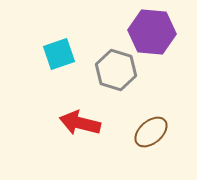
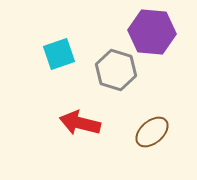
brown ellipse: moved 1 px right
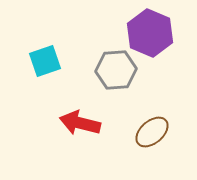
purple hexagon: moved 2 px left, 1 px down; rotated 18 degrees clockwise
cyan square: moved 14 px left, 7 px down
gray hexagon: rotated 21 degrees counterclockwise
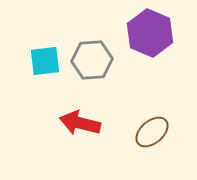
cyan square: rotated 12 degrees clockwise
gray hexagon: moved 24 px left, 10 px up
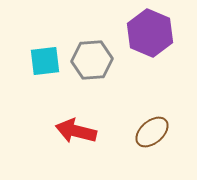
red arrow: moved 4 px left, 8 px down
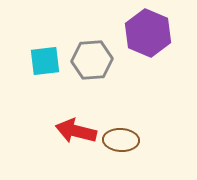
purple hexagon: moved 2 px left
brown ellipse: moved 31 px left, 8 px down; rotated 44 degrees clockwise
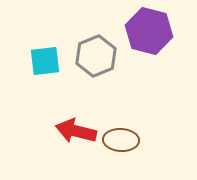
purple hexagon: moved 1 px right, 2 px up; rotated 9 degrees counterclockwise
gray hexagon: moved 4 px right, 4 px up; rotated 18 degrees counterclockwise
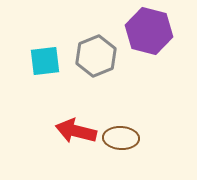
brown ellipse: moved 2 px up
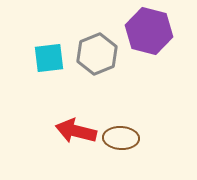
gray hexagon: moved 1 px right, 2 px up
cyan square: moved 4 px right, 3 px up
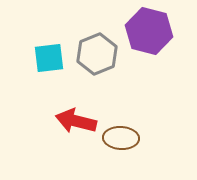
red arrow: moved 10 px up
